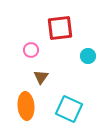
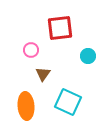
brown triangle: moved 2 px right, 3 px up
cyan square: moved 1 px left, 7 px up
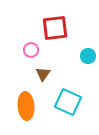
red square: moved 5 px left
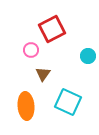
red square: moved 3 px left, 1 px down; rotated 20 degrees counterclockwise
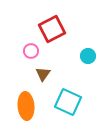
pink circle: moved 1 px down
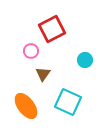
cyan circle: moved 3 px left, 4 px down
orange ellipse: rotated 32 degrees counterclockwise
